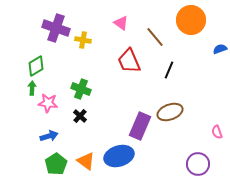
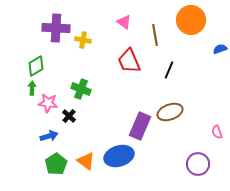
pink triangle: moved 3 px right, 1 px up
purple cross: rotated 16 degrees counterclockwise
brown line: moved 2 px up; rotated 30 degrees clockwise
black cross: moved 11 px left
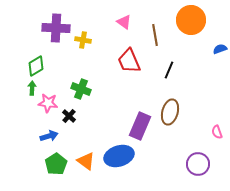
brown ellipse: rotated 55 degrees counterclockwise
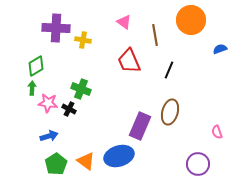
black cross: moved 7 px up; rotated 16 degrees counterclockwise
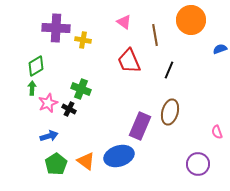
pink star: rotated 30 degrees counterclockwise
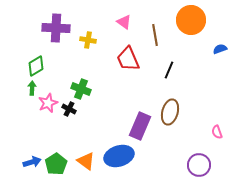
yellow cross: moved 5 px right
red trapezoid: moved 1 px left, 2 px up
blue arrow: moved 17 px left, 26 px down
purple circle: moved 1 px right, 1 px down
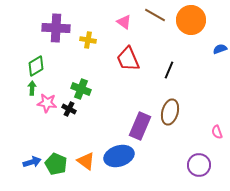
brown line: moved 20 px up; rotated 50 degrees counterclockwise
pink star: moved 1 px left; rotated 30 degrees clockwise
green pentagon: rotated 15 degrees counterclockwise
